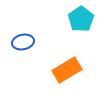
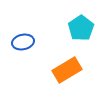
cyan pentagon: moved 9 px down
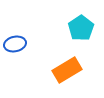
blue ellipse: moved 8 px left, 2 px down
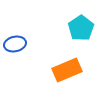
orange rectangle: rotated 8 degrees clockwise
